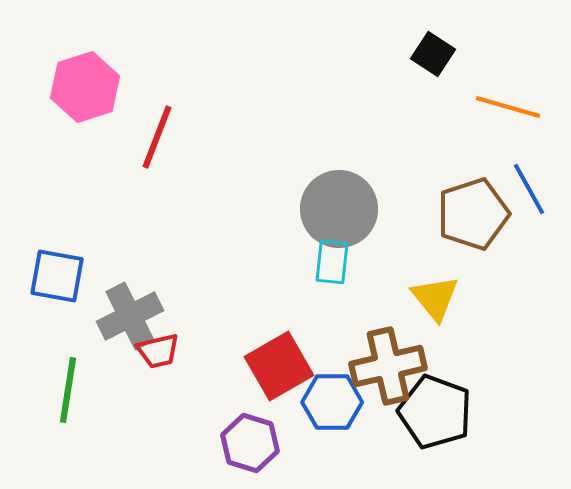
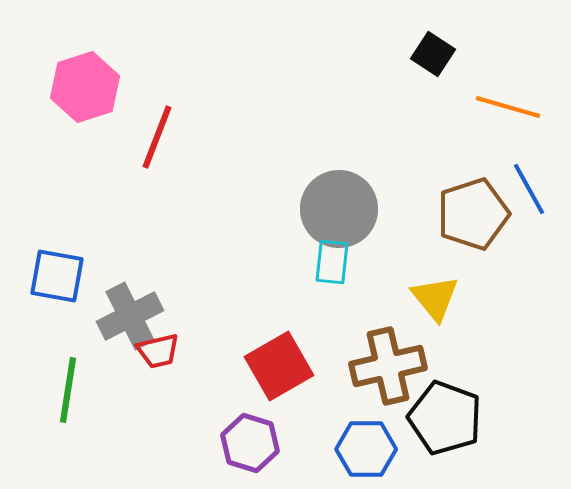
blue hexagon: moved 34 px right, 47 px down
black pentagon: moved 10 px right, 6 px down
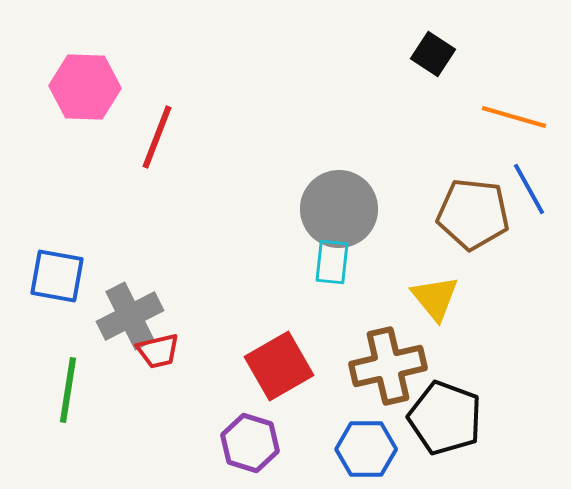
pink hexagon: rotated 20 degrees clockwise
orange line: moved 6 px right, 10 px down
brown pentagon: rotated 24 degrees clockwise
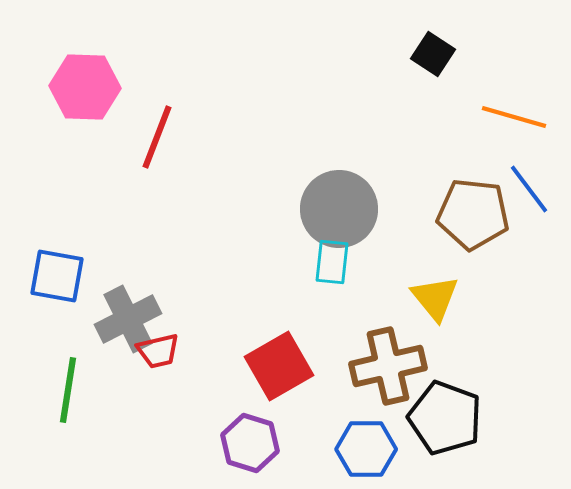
blue line: rotated 8 degrees counterclockwise
gray cross: moved 2 px left, 3 px down
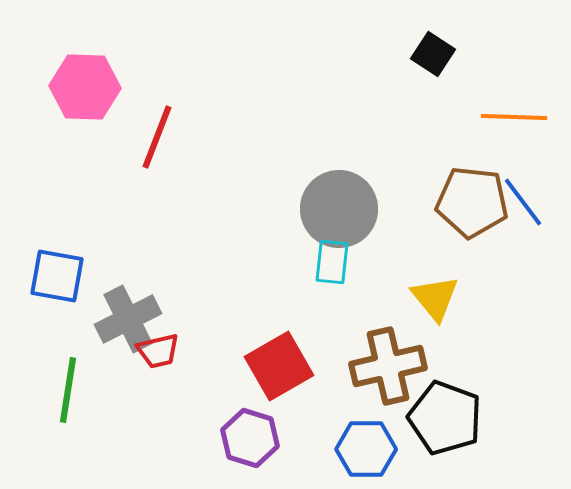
orange line: rotated 14 degrees counterclockwise
blue line: moved 6 px left, 13 px down
brown pentagon: moved 1 px left, 12 px up
purple hexagon: moved 5 px up
